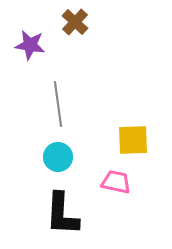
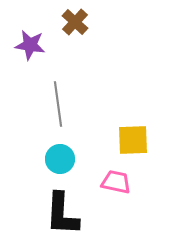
cyan circle: moved 2 px right, 2 px down
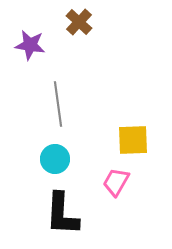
brown cross: moved 4 px right
cyan circle: moved 5 px left
pink trapezoid: rotated 72 degrees counterclockwise
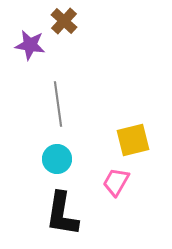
brown cross: moved 15 px left, 1 px up
yellow square: rotated 12 degrees counterclockwise
cyan circle: moved 2 px right
black L-shape: rotated 6 degrees clockwise
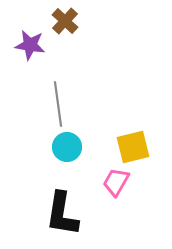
brown cross: moved 1 px right
yellow square: moved 7 px down
cyan circle: moved 10 px right, 12 px up
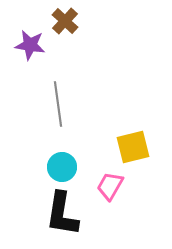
cyan circle: moved 5 px left, 20 px down
pink trapezoid: moved 6 px left, 4 px down
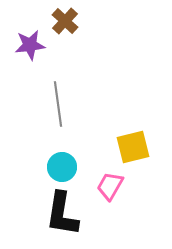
purple star: rotated 16 degrees counterclockwise
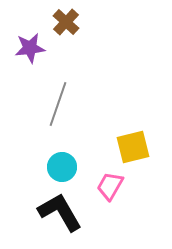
brown cross: moved 1 px right, 1 px down
purple star: moved 3 px down
gray line: rotated 27 degrees clockwise
black L-shape: moved 2 px left, 2 px up; rotated 141 degrees clockwise
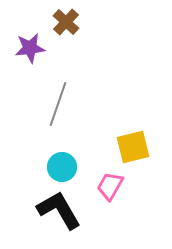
black L-shape: moved 1 px left, 2 px up
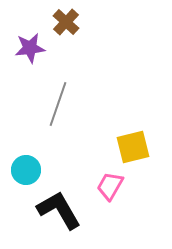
cyan circle: moved 36 px left, 3 px down
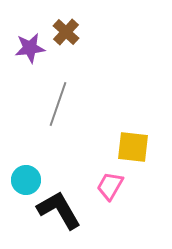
brown cross: moved 10 px down
yellow square: rotated 20 degrees clockwise
cyan circle: moved 10 px down
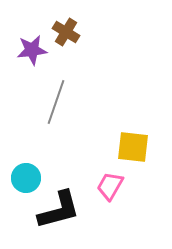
brown cross: rotated 12 degrees counterclockwise
purple star: moved 2 px right, 2 px down
gray line: moved 2 px left, 2 px up
cyan circle: moved 2 px up
black L-shape: rotated 105 degrees clockwise
